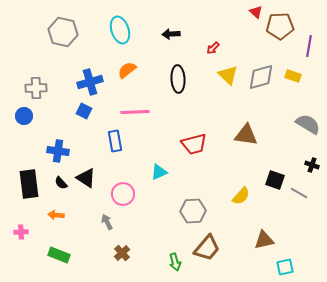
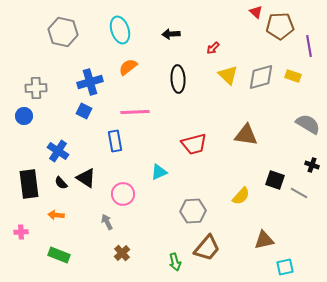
purple line at (309, 46): rotated 20 degrees counterclockwise
orange semicircle at (127, 70): moved 1 px right, 3 px up
blue cross at (58, 151): rotated 25 degrees clockwise
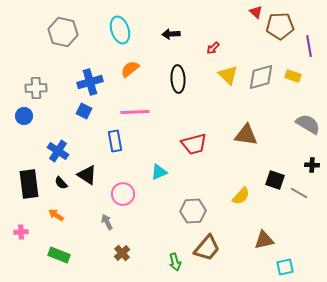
orange semicircle at (128, 67): moved 2 px right, 2 px down
black cross at (312, 165): rotated 16 degrees counterclockwise
black triangle at (86, 178): moved 1 px right, 3 px up
orange arrow at (56, 215): rotated 28 degrees clockwise
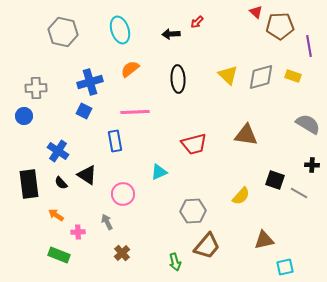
red arrow at (213, 48): moved 16 px left, 26 px up
pink cross at (21, 232): moved 57 px right
brown trapezoid at (207, 248): moved 2 px up
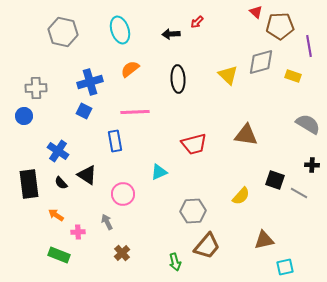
gray diamond at (261, 77): moved 15 px up
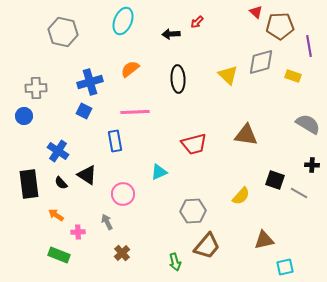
cyan ellipse at (120, 30): moved 3 px right, 9 px up; rotated 40 degrees clockwise
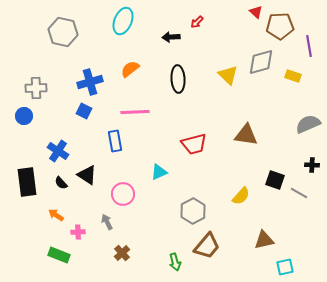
black arrow at (171, 34): moved 3 px down
gray semicircle at (308, 124): rotated 55 degrees counterclockwise
black rectangle at (29, 184): moved 2 px left, 2 px up
gray hexagon at (193, 211): rotated 25 degrees counterclockwise
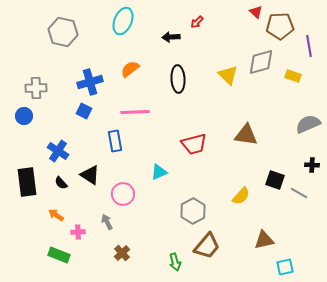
black triangle at (87, 175): moved 3 px right
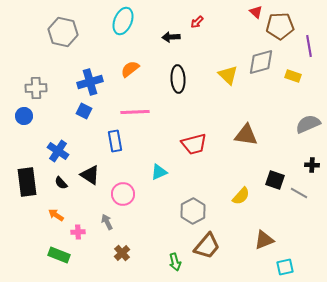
brown triangle at (264, 240): rotated 10 degrees counterclockwise
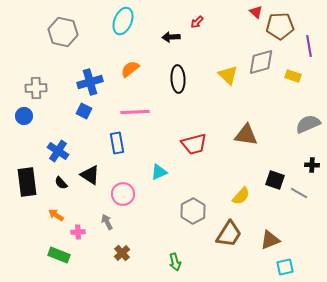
blue rectangle at (115, 141): moved 2 px right, 2 px down
brown triangle at (264, 240): moved 6 px right
brown trapezoid at (207, 246): moved 22 px right, 12 px up; rotated 8 degrees counterclockwise
